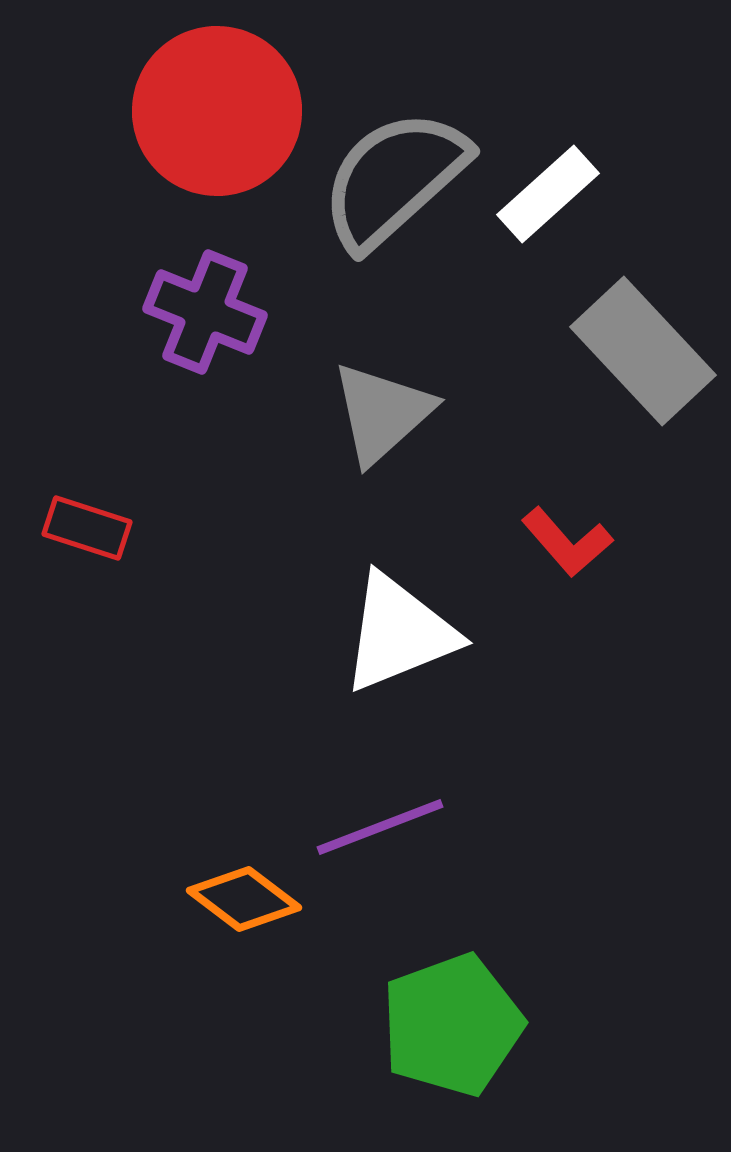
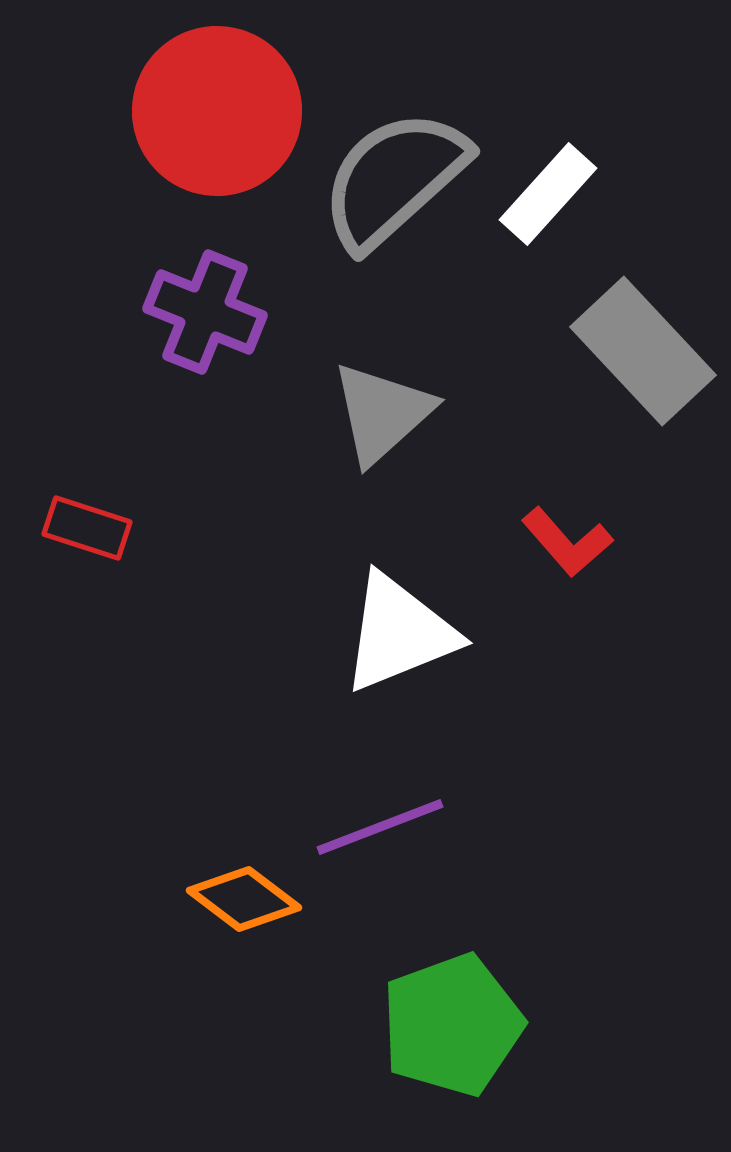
white rectangle: rotated 6 degrees counterclockwise
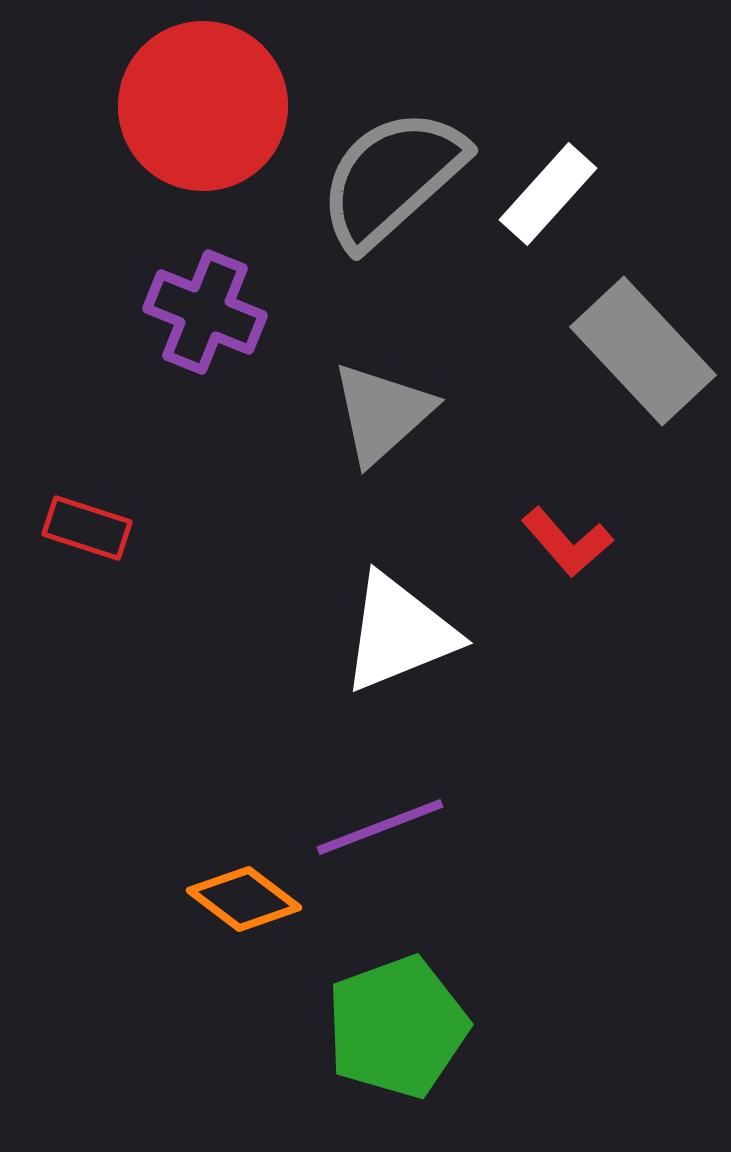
red circle: moved 14 px left, 5 px up
gray semicircle: moved 2 px left, 1 px up
green pentagon: moved 55 px left, 2 px down
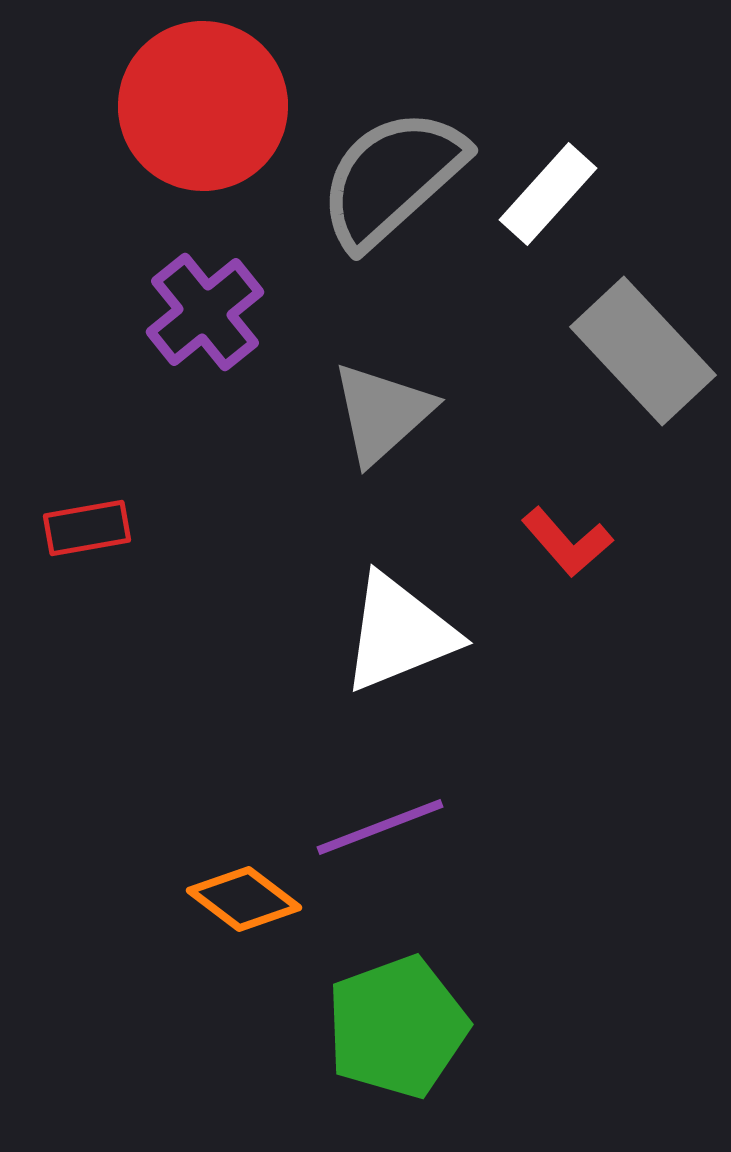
purple cross: rotated 29 degrees clockwise
red rectangle: rotated 28 degrees counterclockwise
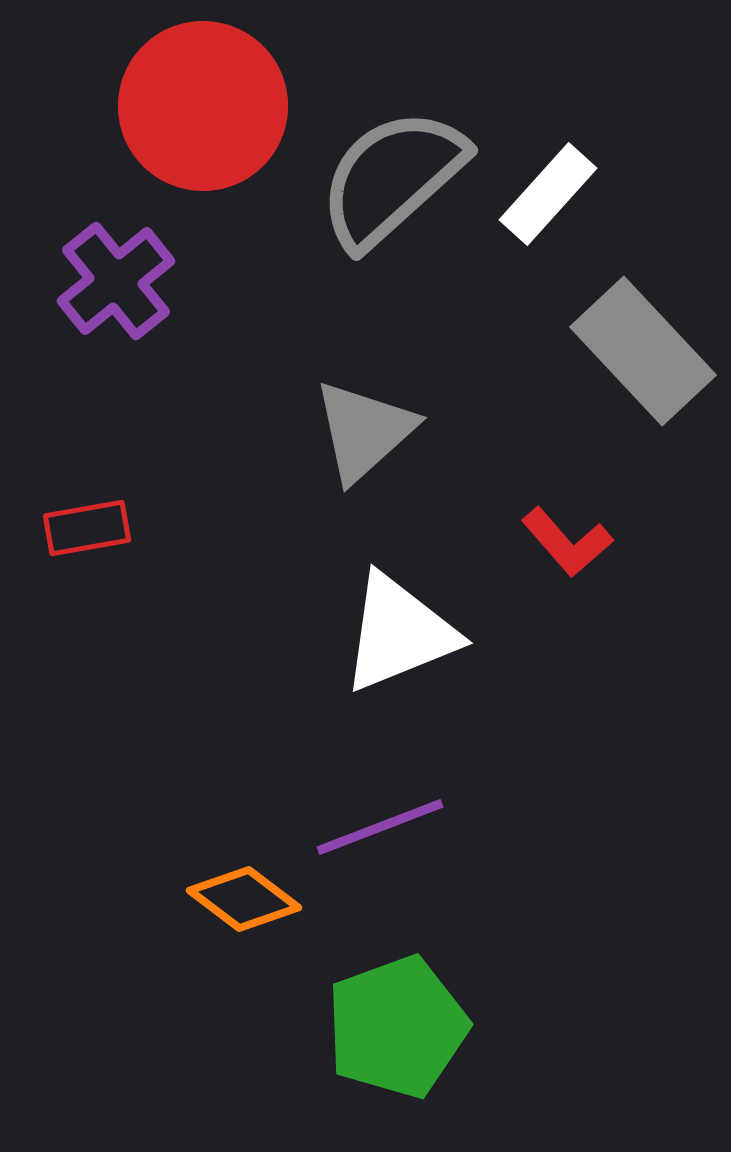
purple cross: moved 89 px left, 31 px up
gray triangle: moved 18 px left, 18 px down
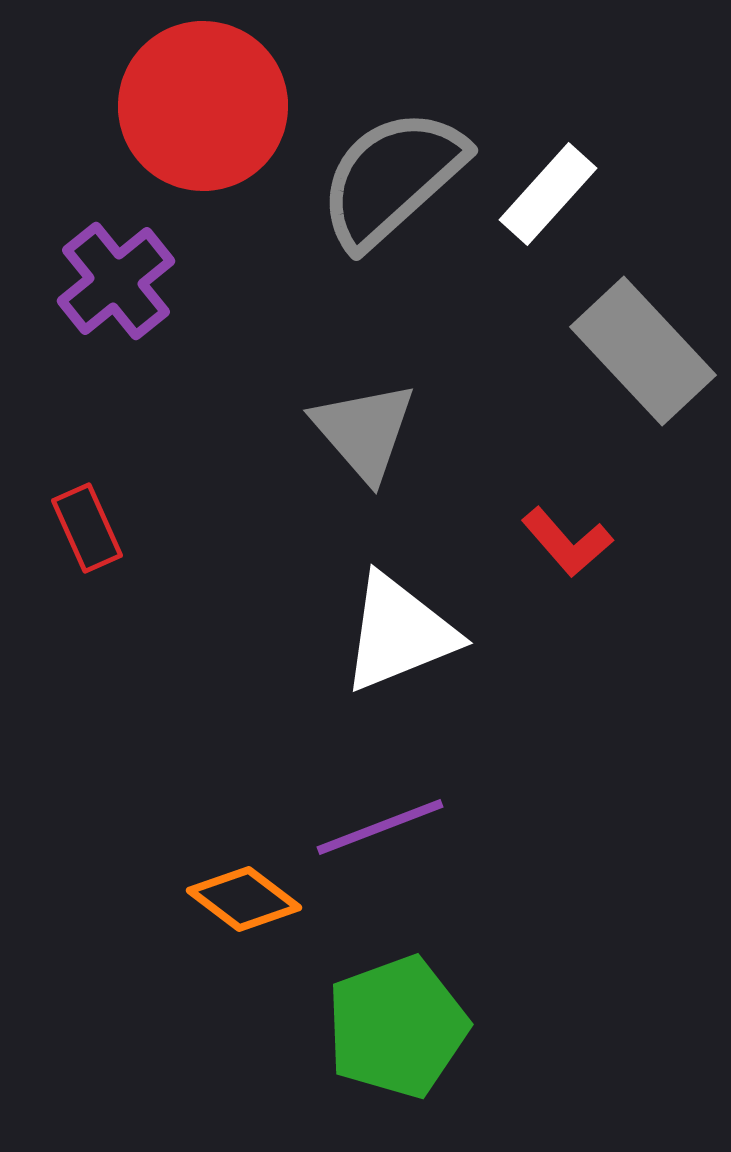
gray triangle: rotated 29 degrees counterclockwise
red rectangle: rotated 76 degrees clockwise
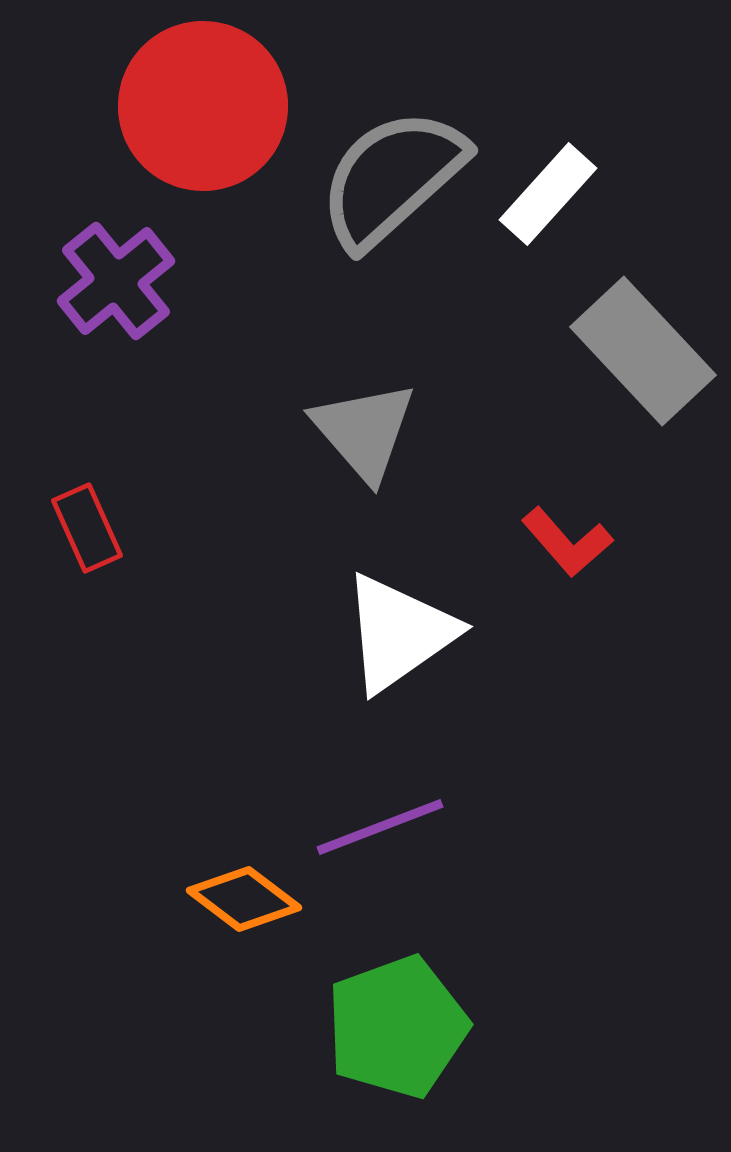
white triangle: rotated 13 degrees counterclockwise
